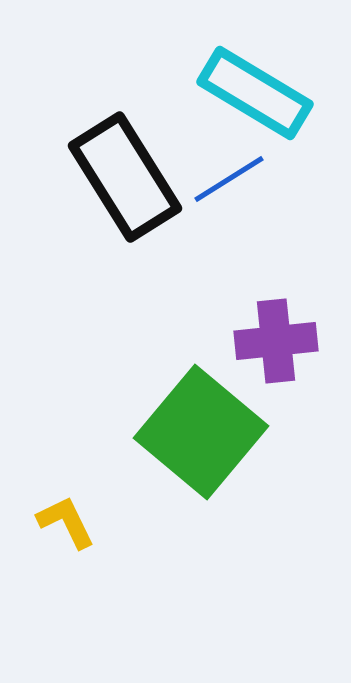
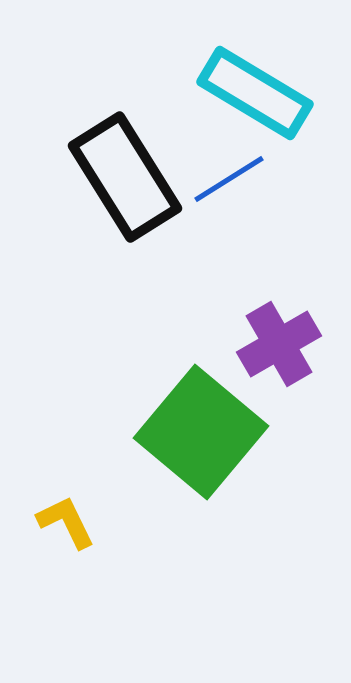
purple cross: moved 3 px right, 3 px down; rotated 24 degrees counterclockwise
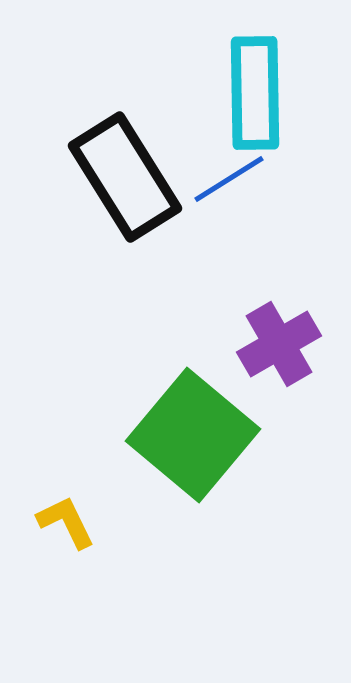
cyan rectangle: rotated 58 degrees clockwise
green square: moved 8 px left, 3 px down
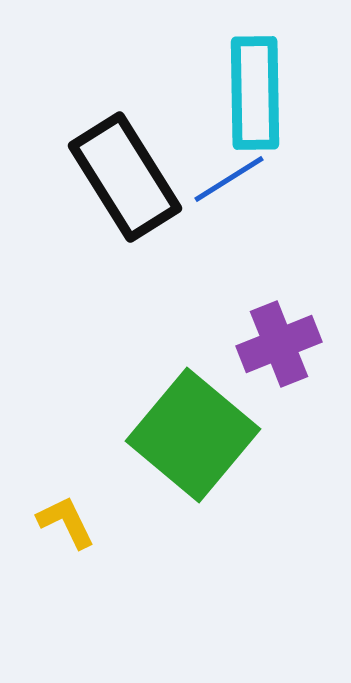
purple cross: rotated 8 degrees clockwise
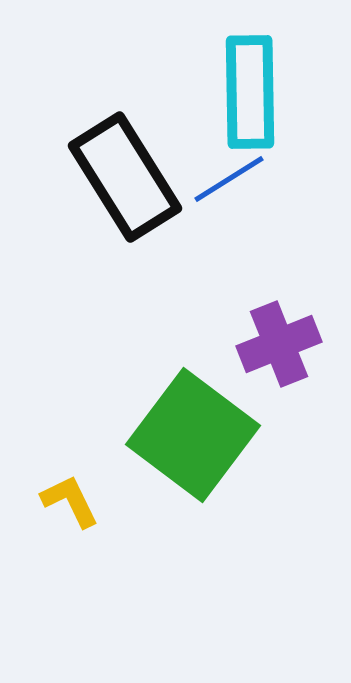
cyan rectangle: moved 5 px left, 1 px up
green square: rotated 3 degrees counterclockwise
yellow L-shape: moved 4 px right, 21 px up
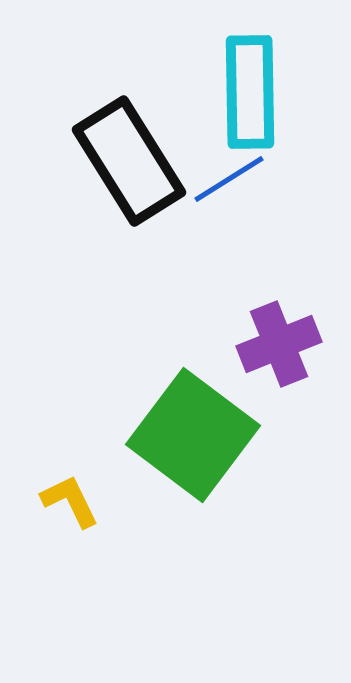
black rectangle: moved 4 px right, 16 px up
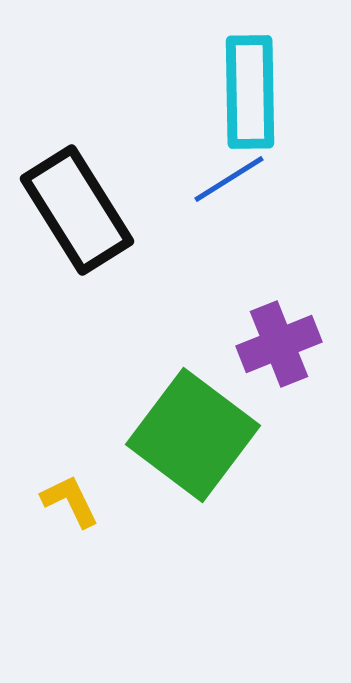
black rectangle: moved 52 px left, 49 px down
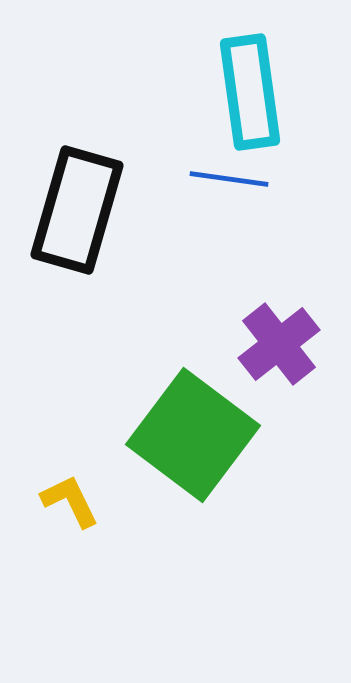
cyan rectangle: rotated 7 degrees counterclockwise
blue line: rotated 40 degrees clockwise
black rectangle: rotated 48 degrees clockwise
purple cross: rotated 16 degrees counterclockwise
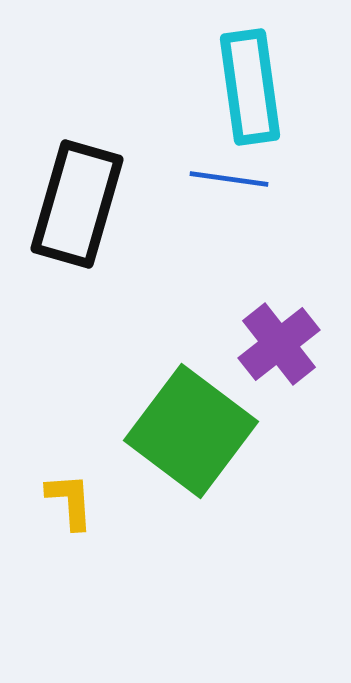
cyan rectangle: moved 5 px up
black rectangle: moved 6 px up
green square: moved 2 px left, 4 px up
yellow L-shape: rotated 22 degrees clockwise
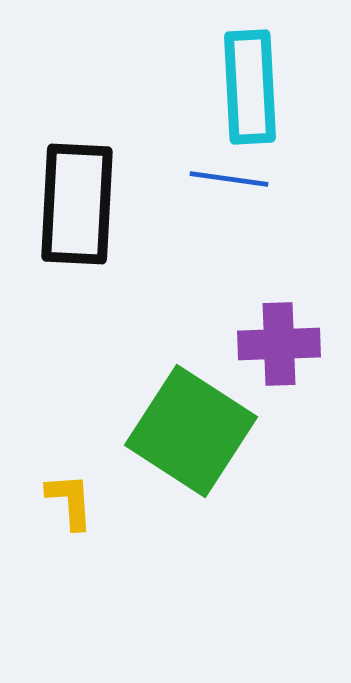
cyan rectangle: rotated 5 degrees clockwise
black rectangle: rotated 13 degrees counterclockwise
purple cross: rotated 36 degrees clockwise
green square: rotated 4 degrees counterclockwise
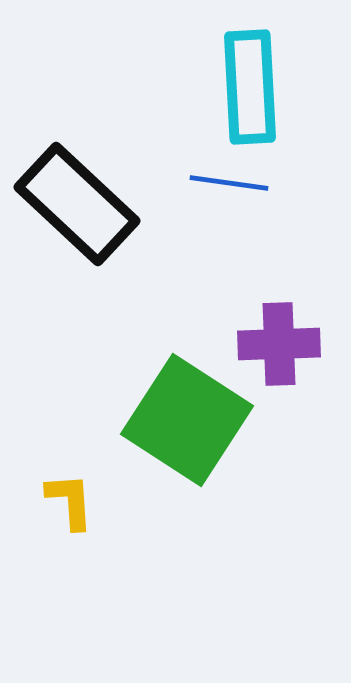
blue line: moved 4 px down
black rectangle: rotated 50 degrees counterclockwise
green square: moved 4 px left, 11 px up
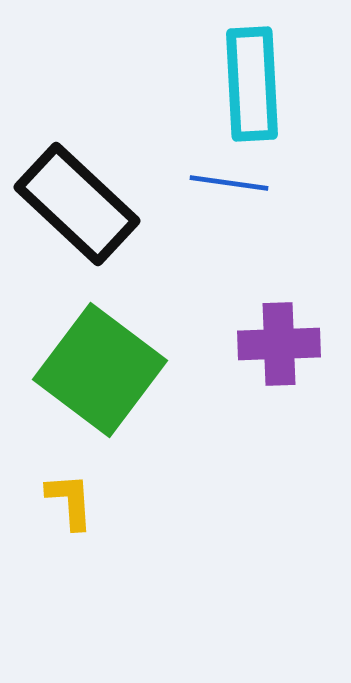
cyan rectangle: moved 2 px right, 3 px up
green square: moved 87 px left, 50 px up; rotated 4 degrees clockwise
